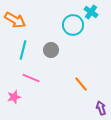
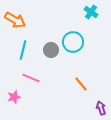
cyan circle: moved 17 px down
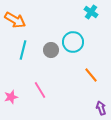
pink line: moved 9 px right, 12 px down; rotated 36 degrees clockwise
orange line: moved 10 px right, 9 px up
pink star: moved 3 px left
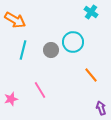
pink star: moved 2 px down
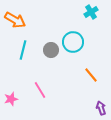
cyan cross: rotated 24 degrees clockwise
